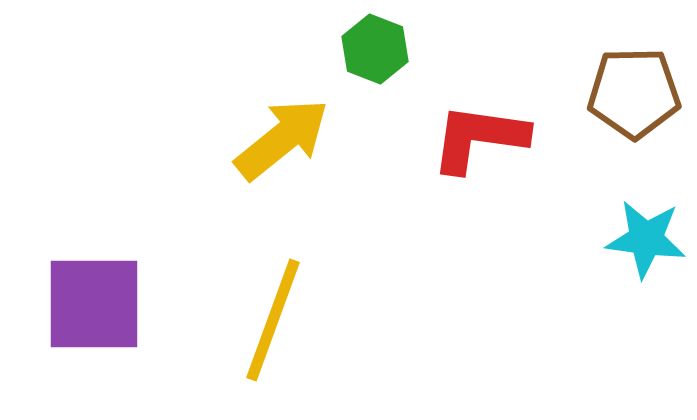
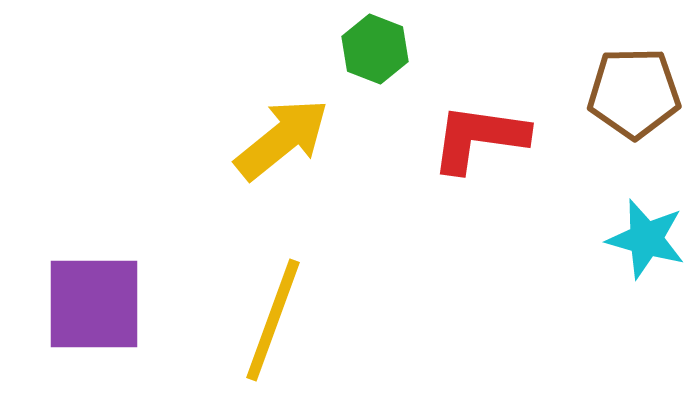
cyan star: rotated 8 degrees clockwise
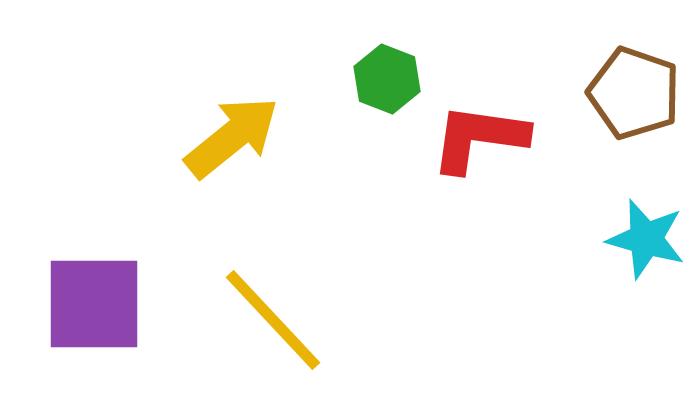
green hexagon: moved 12 px right, 30 px down
brown pentagon: rotated 20 degrees clockwise
yellow arrow: moved 50 px left, 2 px up
yellow line: rotated 63 degrees counterclockwise
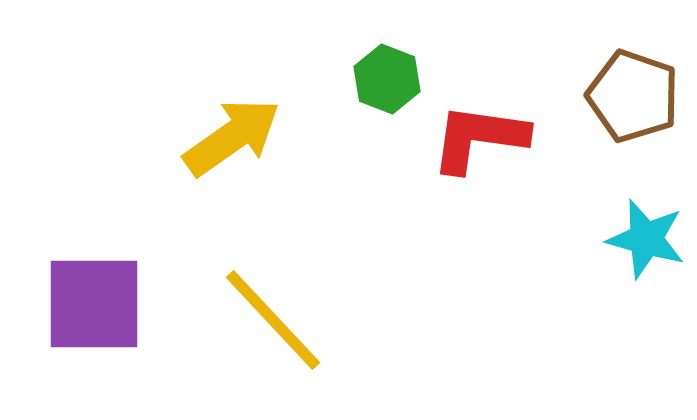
brown pentagon: moved 1 px left, 3 px down
yellow arrow: rotated 4 degrees clockwise
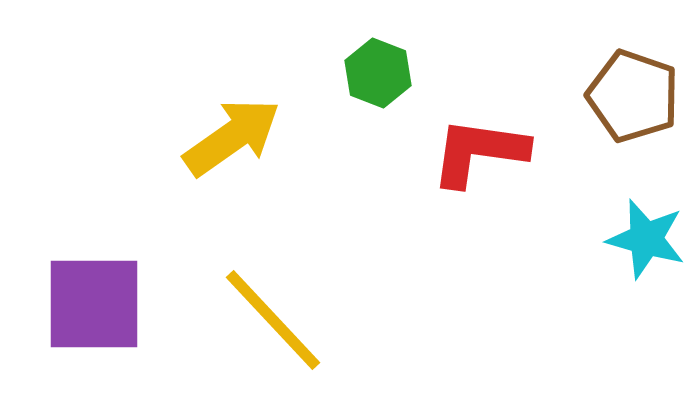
green hexagon: moved 9 px left, 6 px up
red L-shape: moved 14 px down
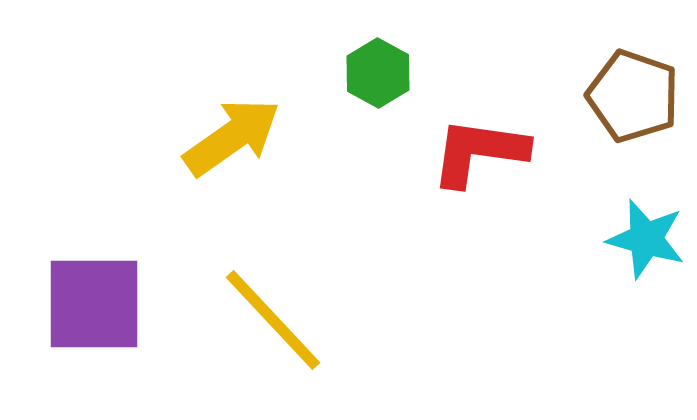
green hexagon: rotated 8 degrees clockwise
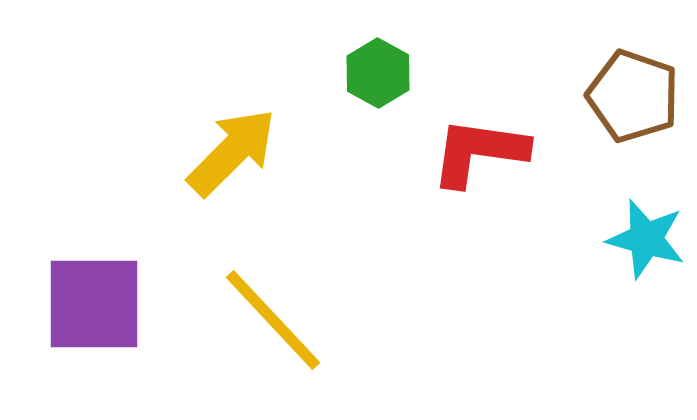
yellow arrow: moved 15 px down; rotated 10 degrees counterclockwise
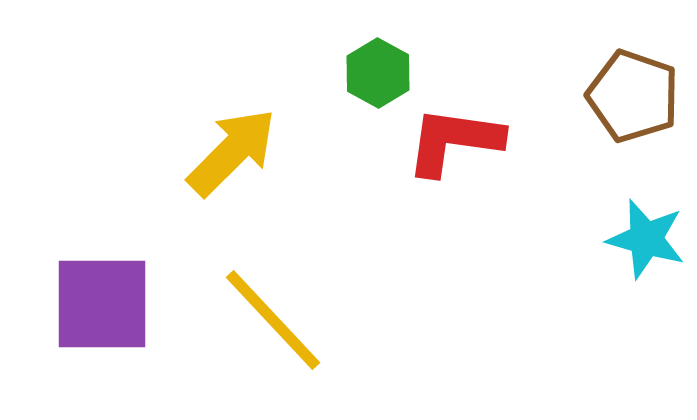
red L-shape: moved 25 px left, 11 px up
purple square: moved 8 px right
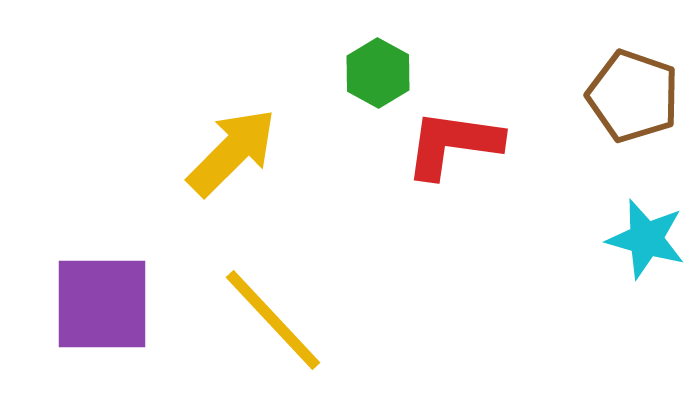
red L-shape: moved 1 px left, 3 px down
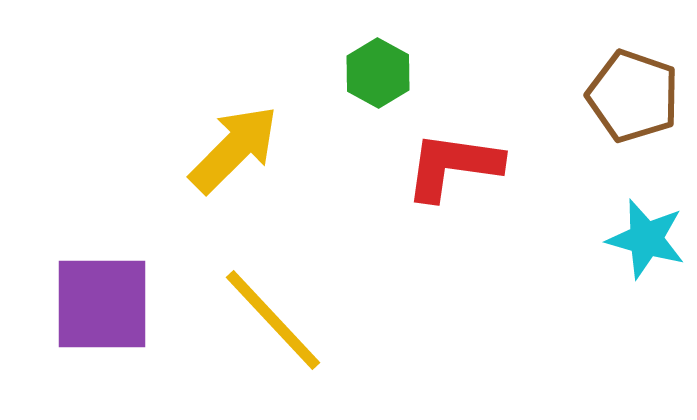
red L-shape: moved 22 px down
yellow arrow: moved 2 px right, 3 px up
